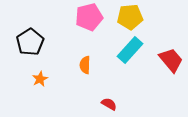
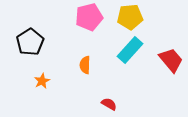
orange star: moved 2 px right, 2 px down
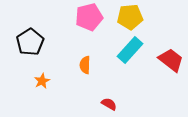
red trapezoid: rotated 12 degrees counterclockwise
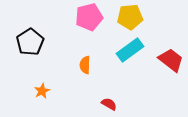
cyan rectangle: rotated 12 degrees clockwise
orange star: moved 10 px down
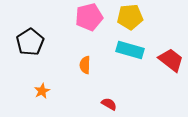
cyan rectangle: rotated 52 degrees clockwise
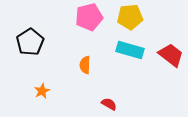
red trapezoid: moved 5 px up
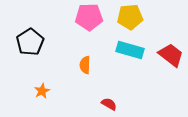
pink pentagon: rotated 12 degrees clockwise
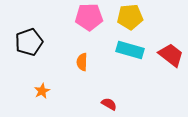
black pentagon: moved 1 px left; rotated 12 degrees clockwise
orange semicircle: moved 3 px left, 3 px up
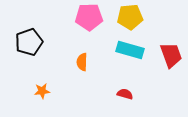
red trapezoid: rotated 32 degrees clockwise
orange star: rotated 21 degrees clockwise
red semicircle: moved 16 px right, 10 px up; rotated 14 degrees counterclockwise
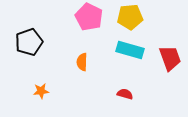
pink pentagon: rotated 28 degrees clockwise
red trapezoid: moved 1 px left, 3 px down
orange star: moved 1 px left
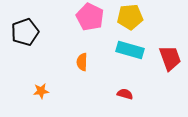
pink pentagon: moved 1 px right
black pentagon: moved 4 px left, 10 px up
